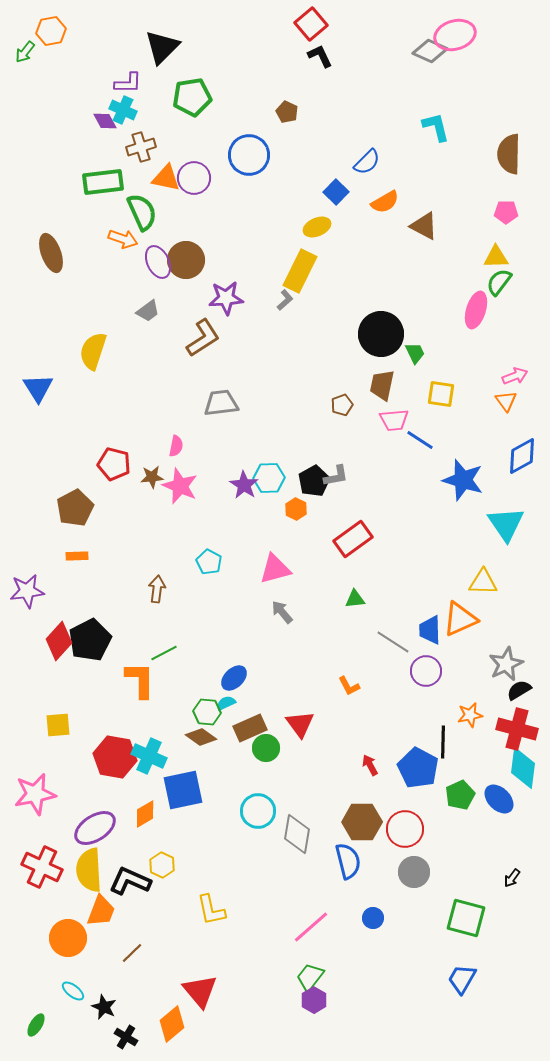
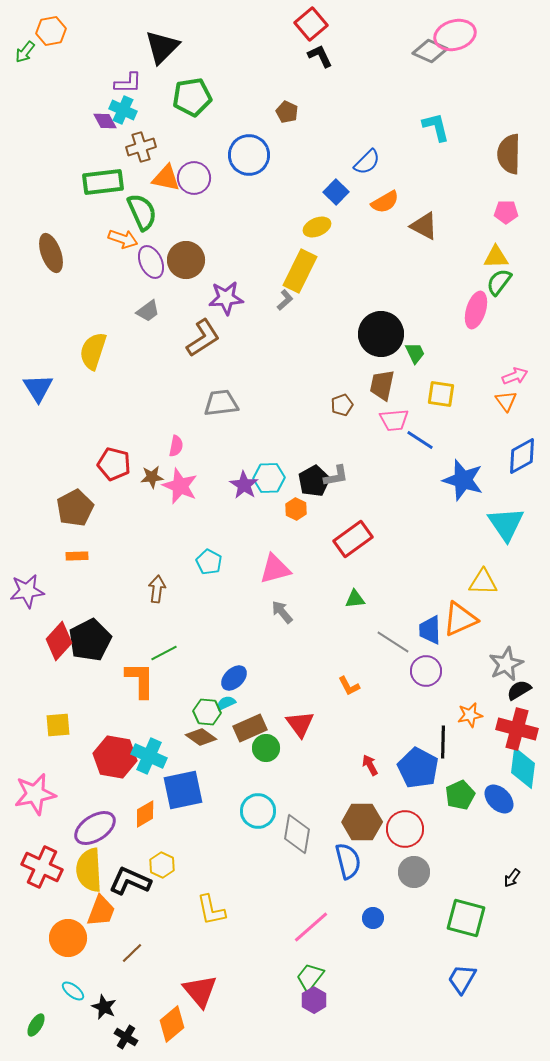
purple ellipse at (158, 262): moved 7 px left
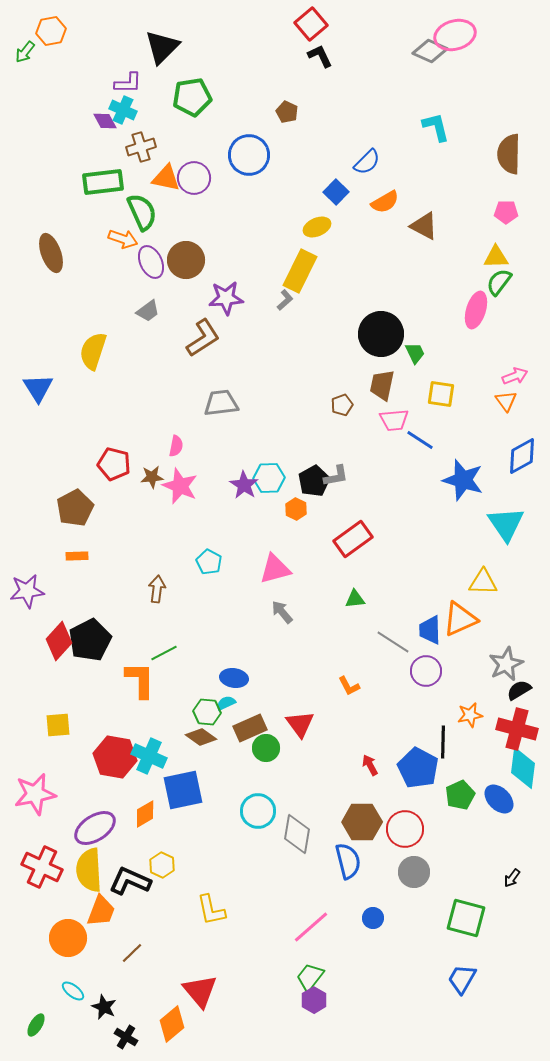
blue ellipse at (234, 678): rotated 52 degrees clockwise
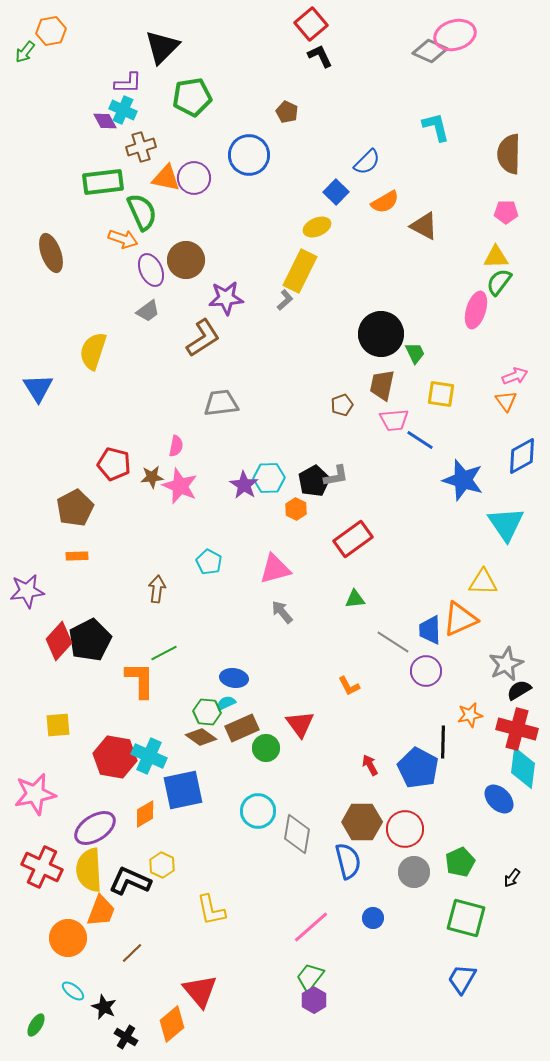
purple ellipse at (151, 262): moved 8 px down
brown rectangle at (250, 728): moved 8 px left
green pentagon at (460, 795): moved 67 px down
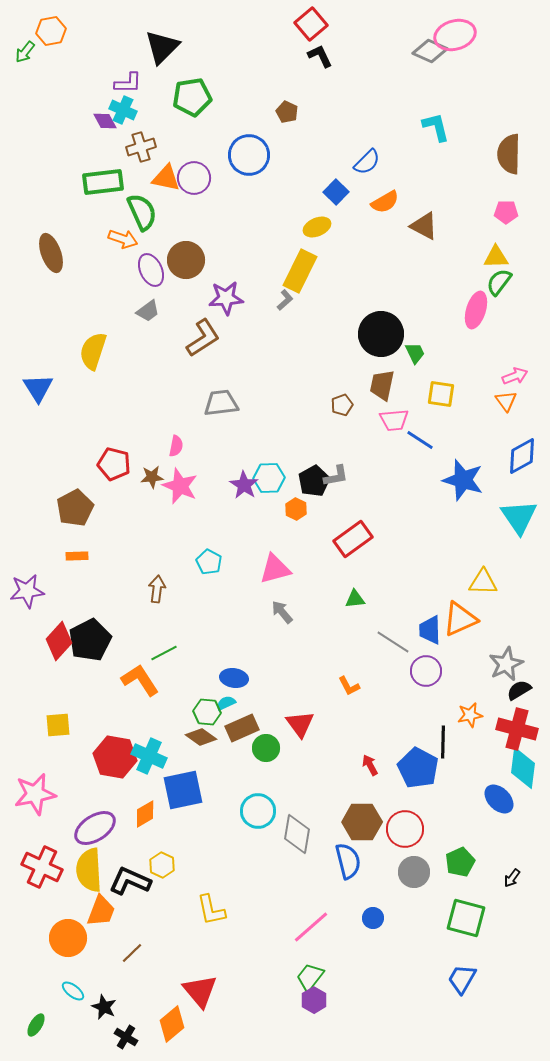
cyan triangle at (506, 524): moved 13 px right, 7 px up
orange L-shape at (140, 680): rotated 33 degrees counterclockwise
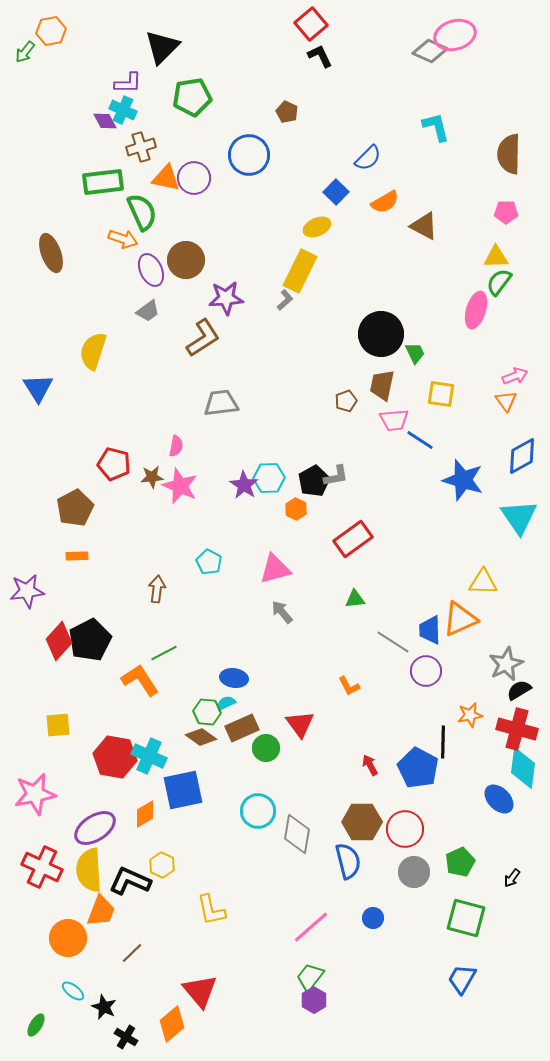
blue semicircle at (367, 162): moved 1 px right, 4 px up
brown pentagon at (342, 405): moved 4 px right, 4 px up
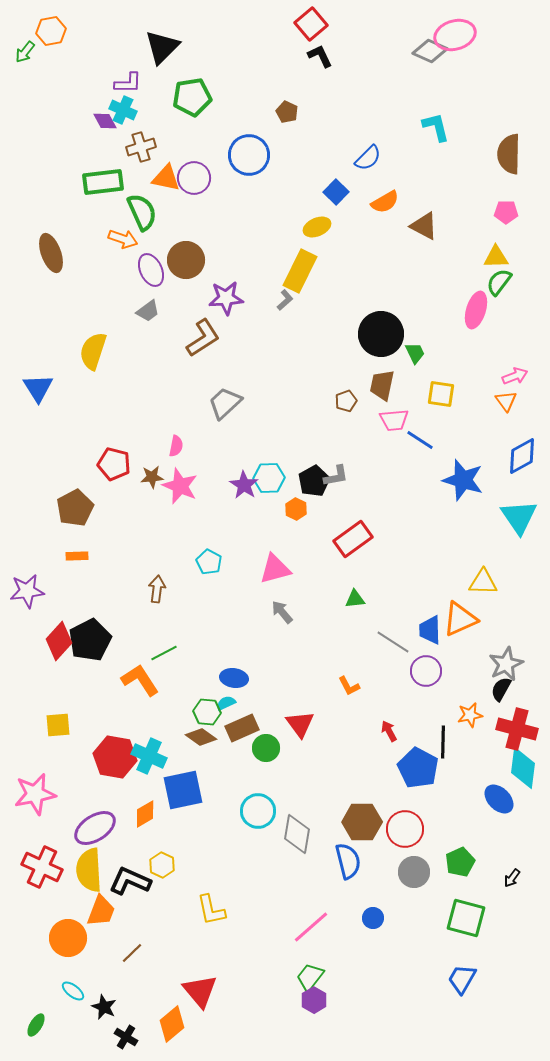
gray trapezoid at (221, 403): moved 4 px right; rotated 36 degrees counterclockwise
black semicircle at (519, 690): moved 18 px left, 1 px up; rotated 30 degrees counterclockwise
red arrow at (370, 765): moved 19 px right, 34 px up
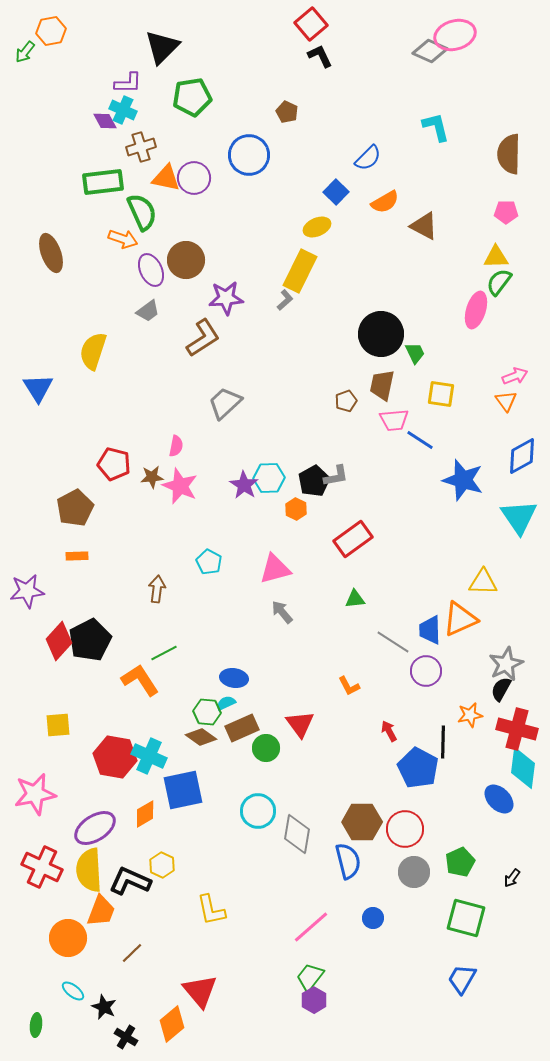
green ellipse at (36, 1025): rotated 25 degrees counterclockwise
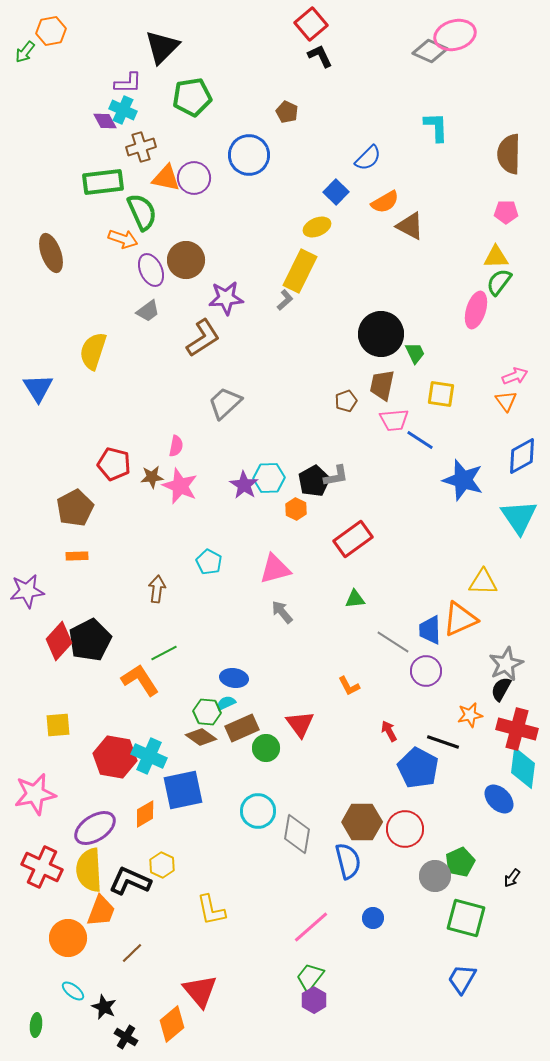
cyan L-shape at (436, 127): rotated 12 degrees clockwise
brown triangle at (424, 226): moved 14 px left
black line at (443, 742): rotated 72 degrees counterclockwise
gray circle at (414, 872): moved 21 px right, 4 px down
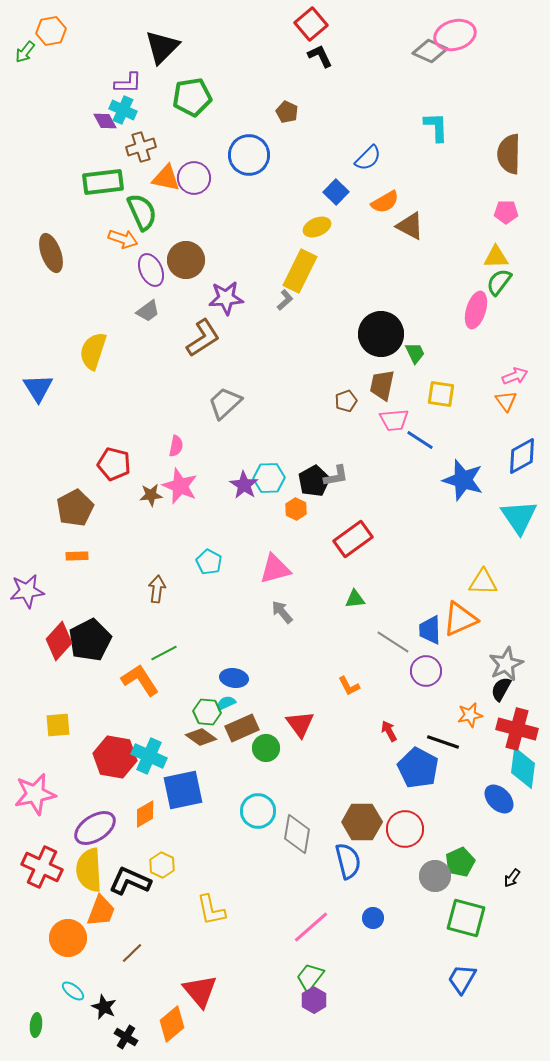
brown star at (152, 477): moved 1 px left, 18 px down
